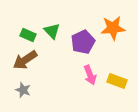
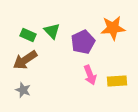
yellow rectangle: rotated 24 degrees counterclockwise
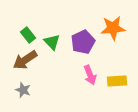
green triangle: moved 11 px down
green rectangle: rotated 28 degrees clockwise
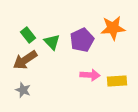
purple pentagon: moved 1 px left, 2 px up
pink arrow: rotated 66 degrees counterclockwise
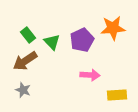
brown arrow: moved 1 px down
yellow rectangle: moved 14 px down
